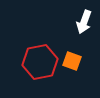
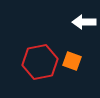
white arrow: rotated 70 degrees clockwise
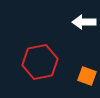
orange square: moved 15 px right, 15 px down
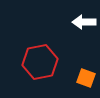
orange square: moved 1 px left, 2 px down
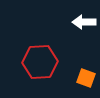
red hexagon: rotated 8 degrees clockwise
